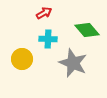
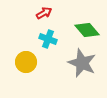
cyan cross: rotated 18 degrees clockwise
yellow circle: moved 4 px right, 3 px down
gray star: moved 9 px right
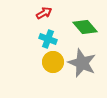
green diamond: moved 2 px left, 3 px up
yellow circle: moved 27 px right
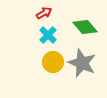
cyan cross: moved 4 px up; rotated 24 degrees clockwise
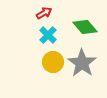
gray star: rotated 12 degrees clockwise
